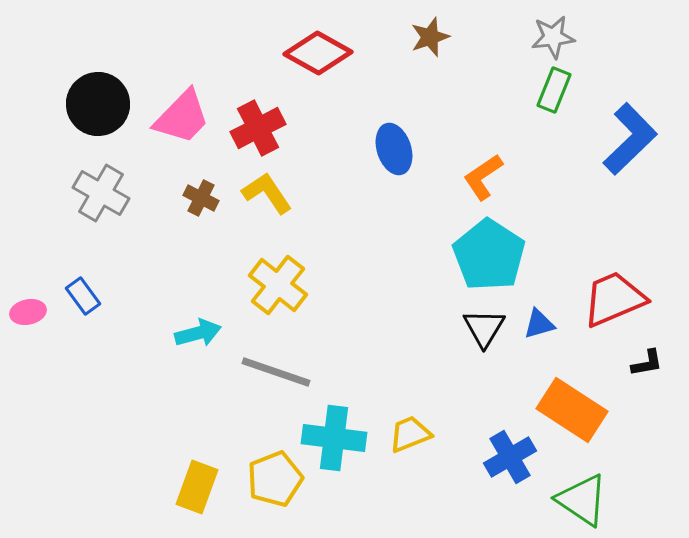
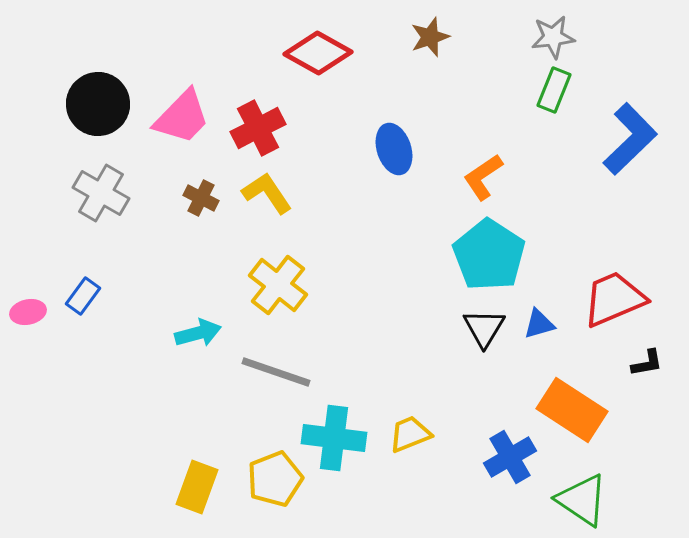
blue rectangle: rotated 72 degrees clockwise
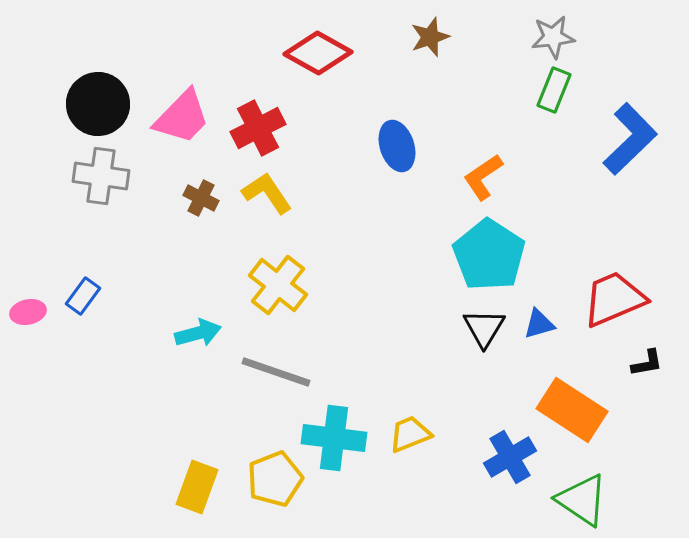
blue ellipse: moved 3 px right, 3 px up
gray cross: moved 17 px up; rotated 22 degrees counterclockwise
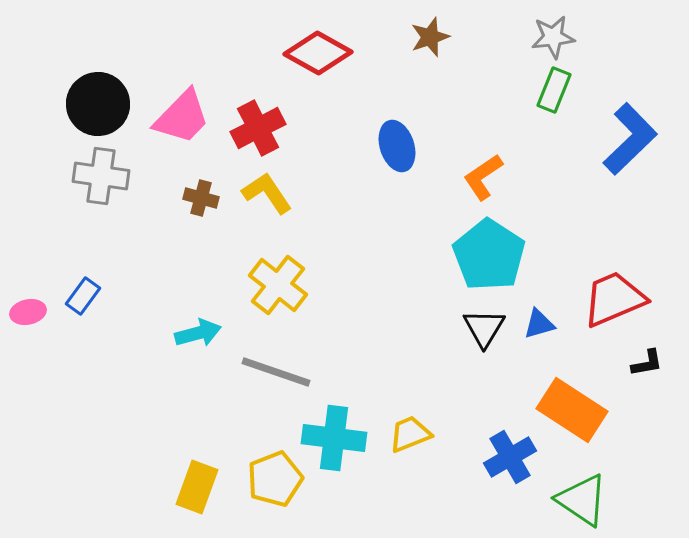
brown cross: rotated 12 degrees counterclockwise
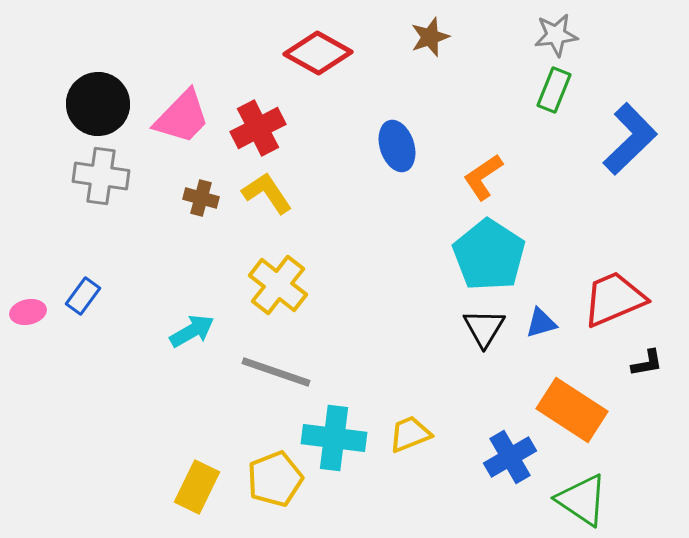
gray star: moved 3 px right, 2 px up
blue triangle: moved 2 px right, 1 px up
cyan arrow: moved 6 px left, 2 px up; rotated 15 degrees counterclockwise
yellow rectangle: rotated 6 degrees clockwise
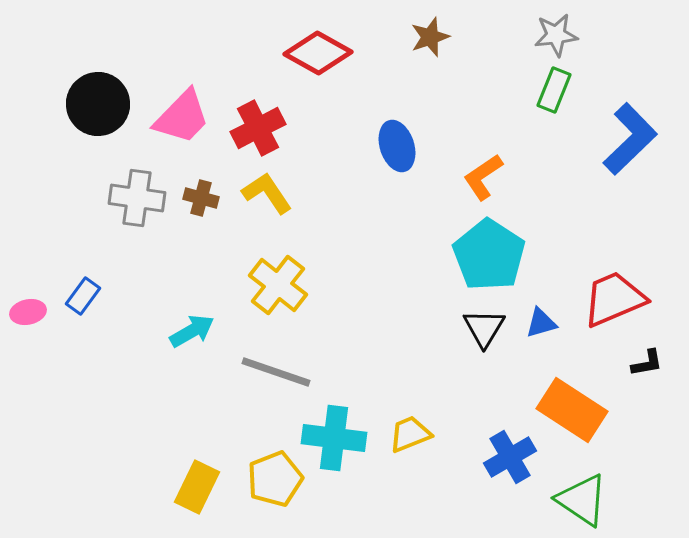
gray cross: moved 36 px right, 22 px down
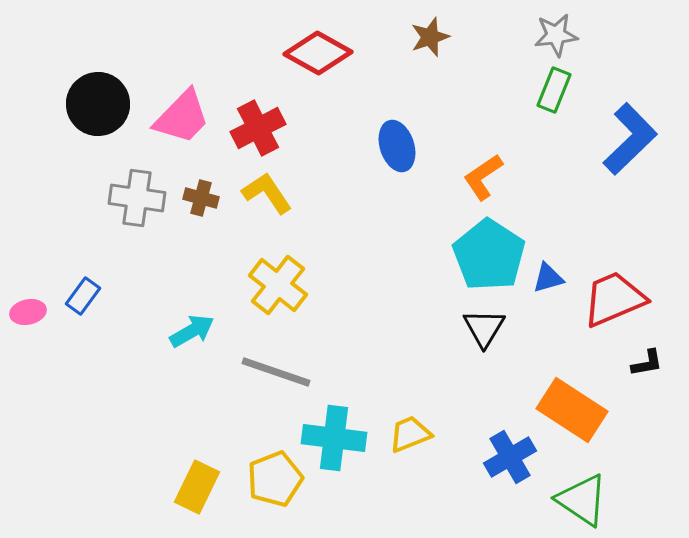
blue triangle: moved 7 px right, 45 px up
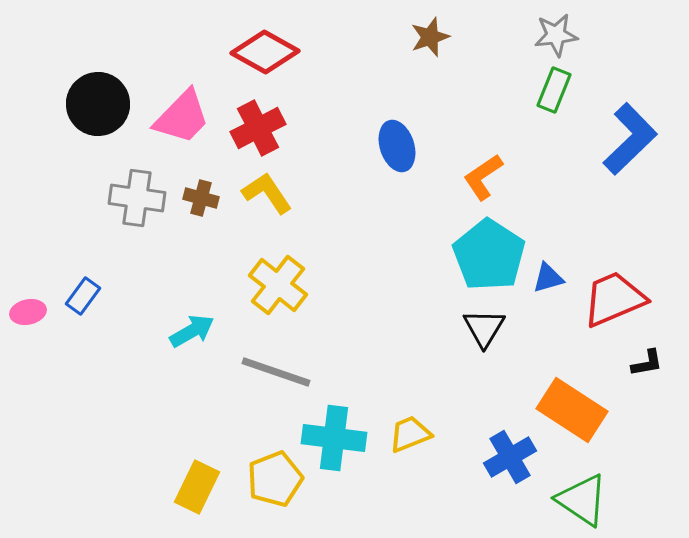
red diamond: moved 53 px left, 1 px up
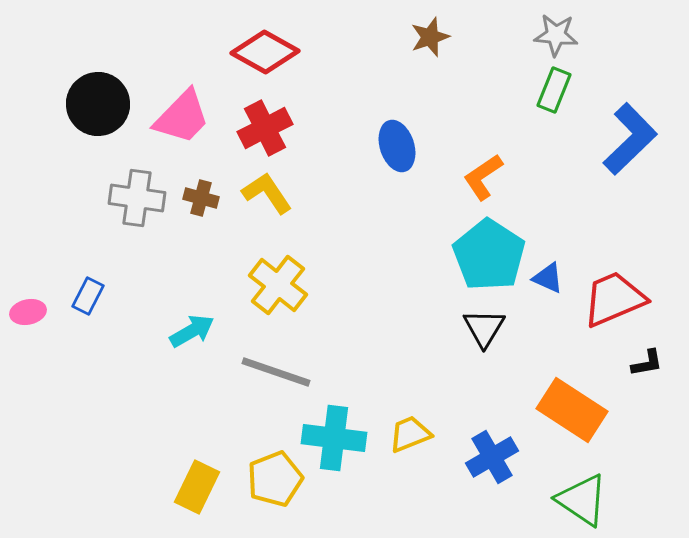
gray star: rotated 12 degrees clockwise
red cross: moved 7 px right
blue triangle: rotated 40 degrees clockwise
blue rectangle: moved 5 px right; rotated 9 degrees counterclockwise
blue cross: moved 18 px left
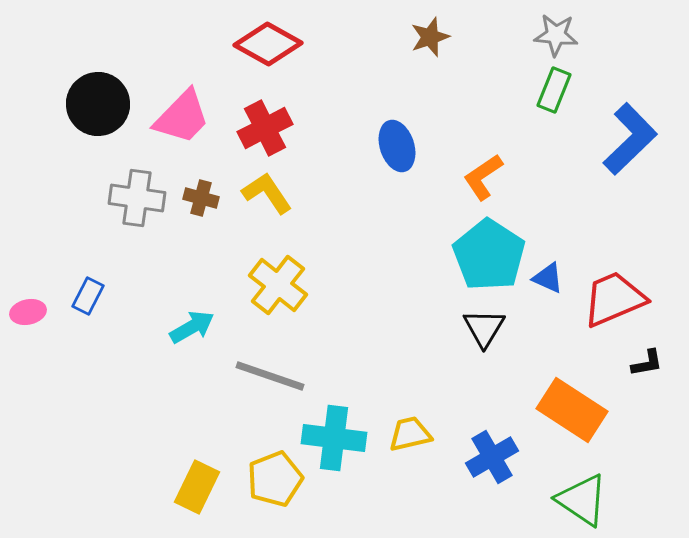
red diamond: moved 3 px right, 8 px up
cyan arrow: moved 4 px up
gray line: moved 6 px left, 4 px down
yellow trapezoid: rotated 9 degrees clockwise
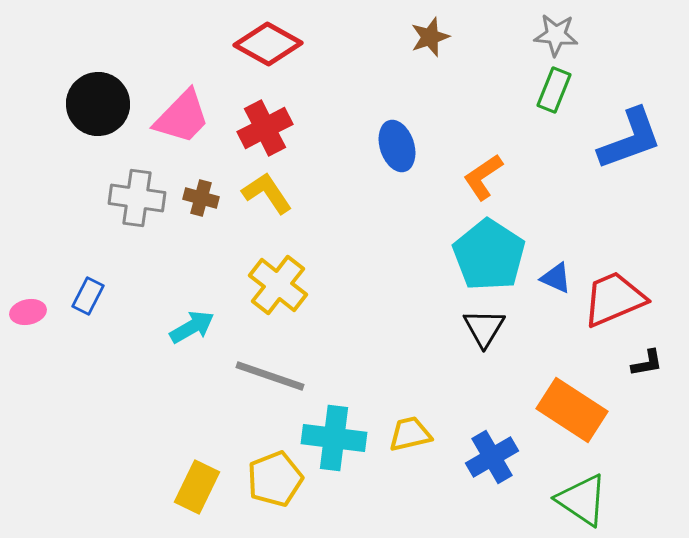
blue L-shape: rotated 24 degrees clockwise
blue triangle: moved 8 px right
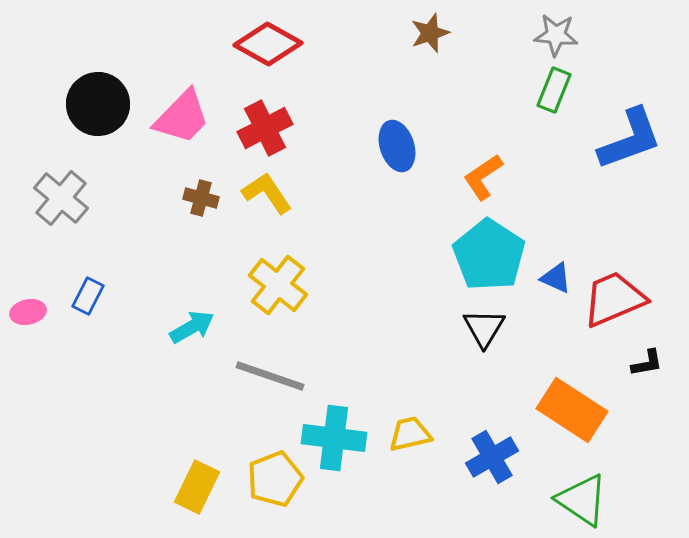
brown star: moved 4 px up
gray cross: moved 76 px left; rotated 32 degrees clockwise
